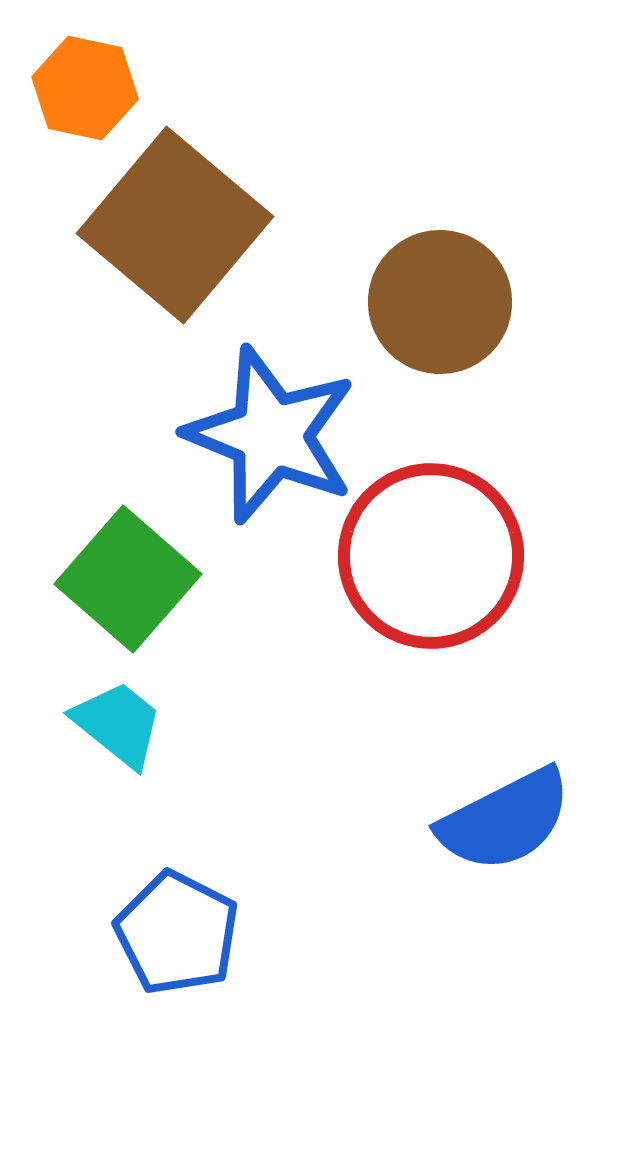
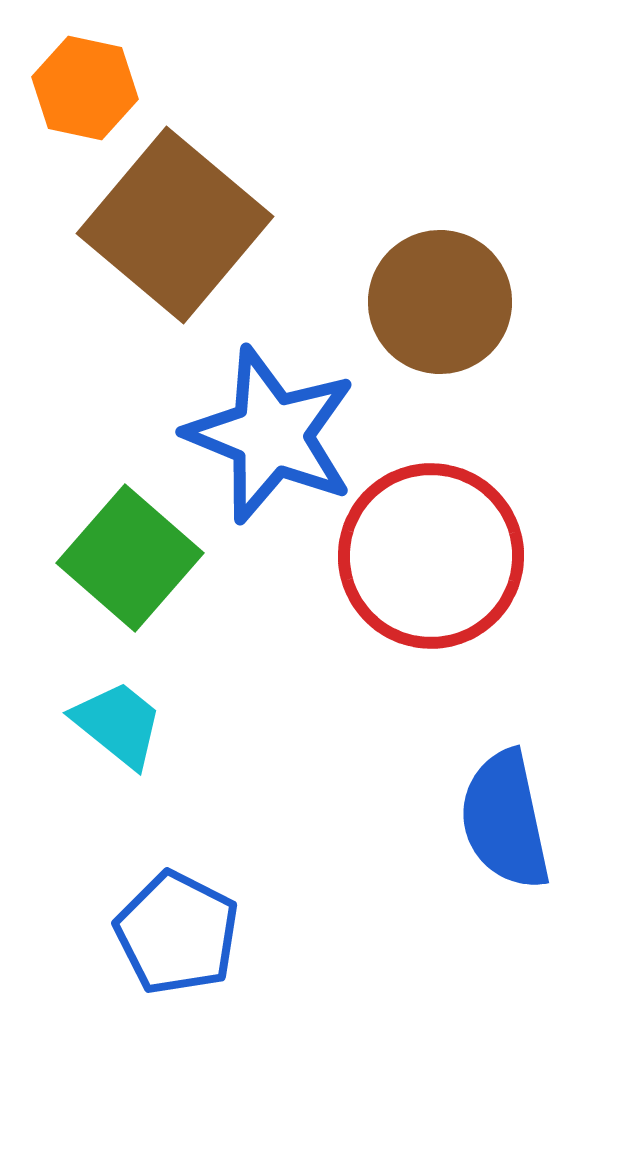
green square: moved 2 px right, 21 px up
blue semicircle: rotated 105 degrees clockwise
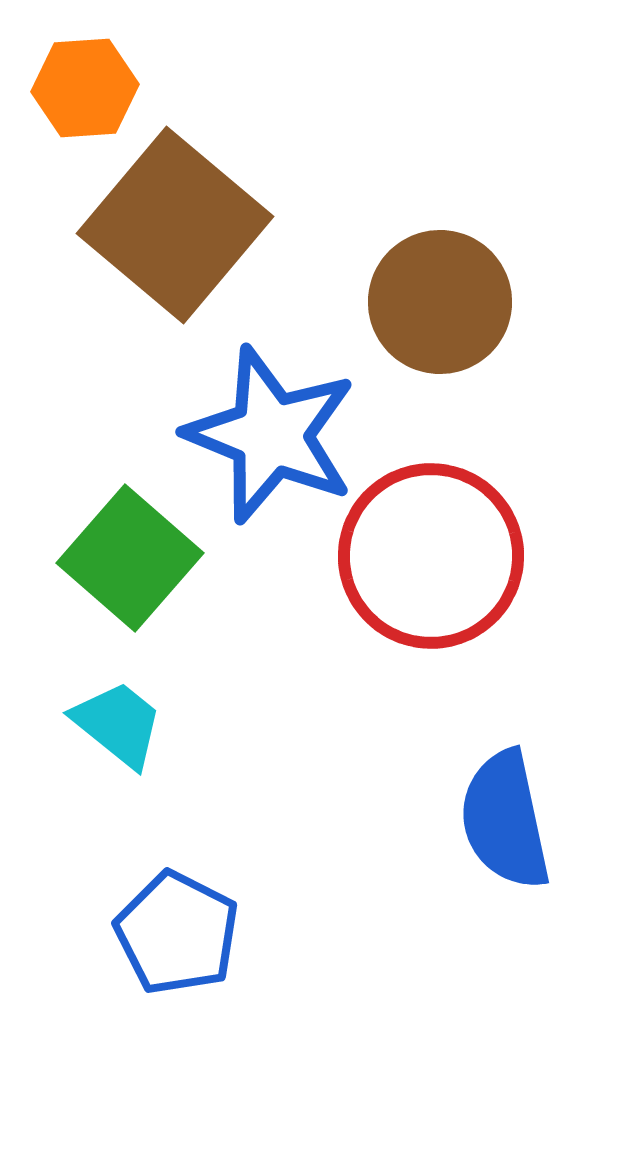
orange hexagon: rotated 16 degrees counterclockwise
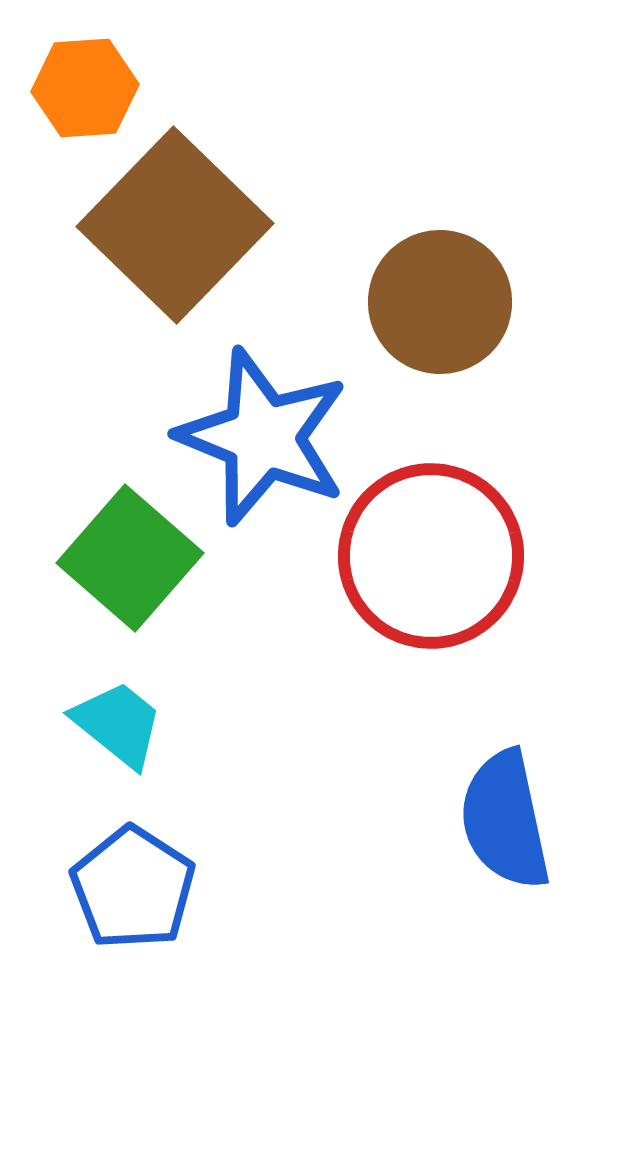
brown square: rotated 4 degrees clockwise
blue star: moved 8 px left, 2 px down
blue pentagon: moved 44 px left, 45 px up; rotated 6 degrees clockwise
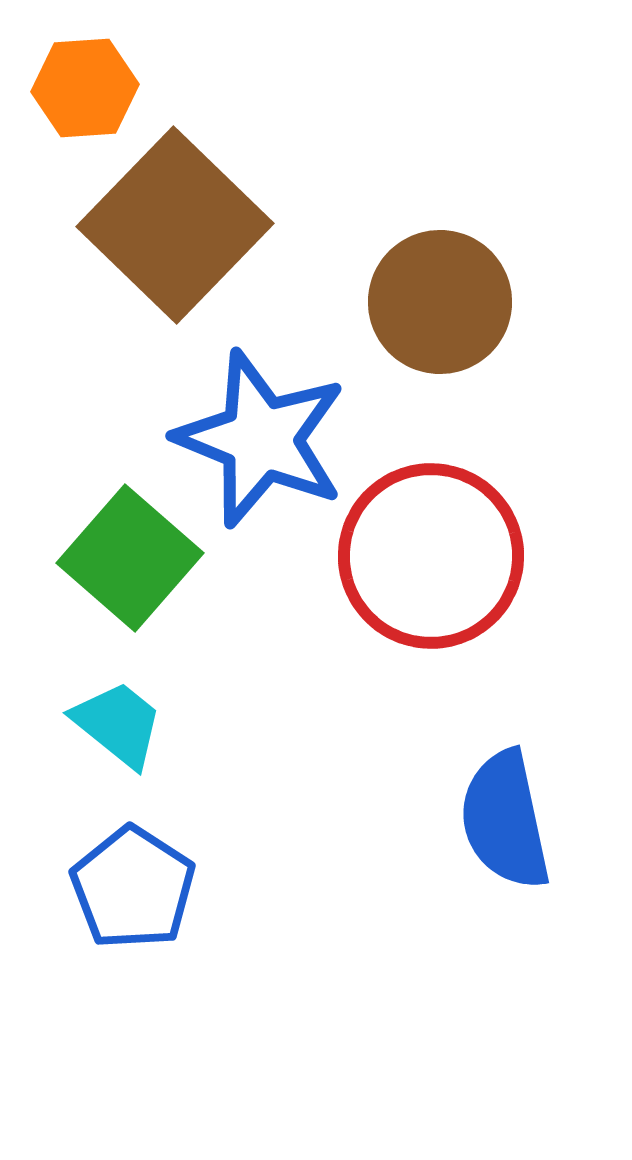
blue star: moved 2 px left, 2 px down
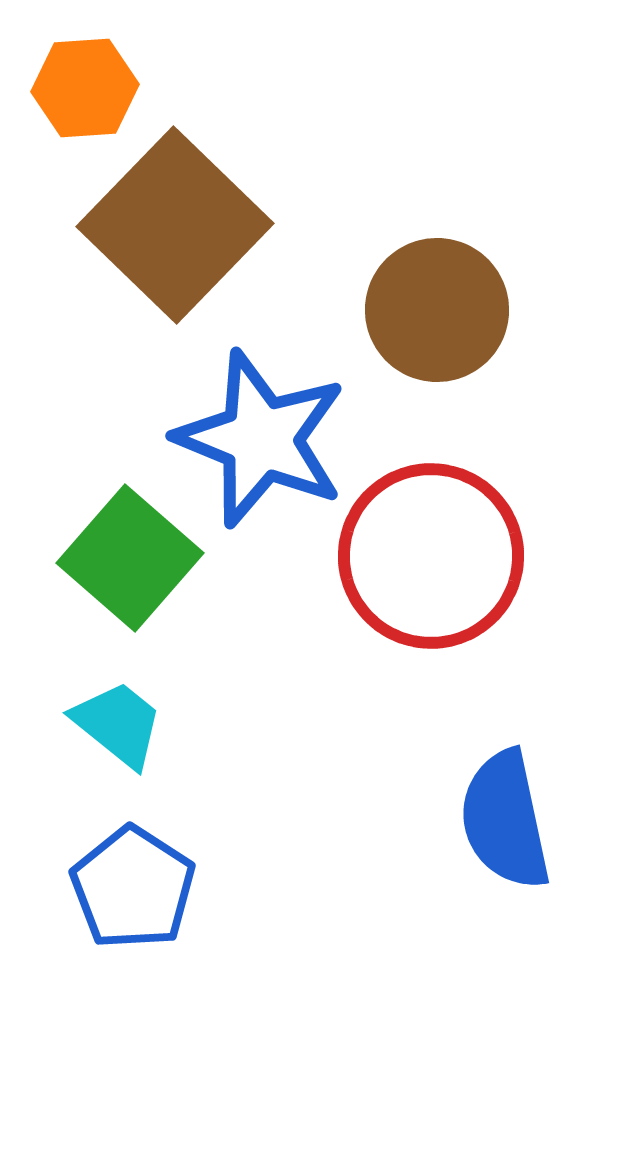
brown circle: moved 3 px left, 8 px down
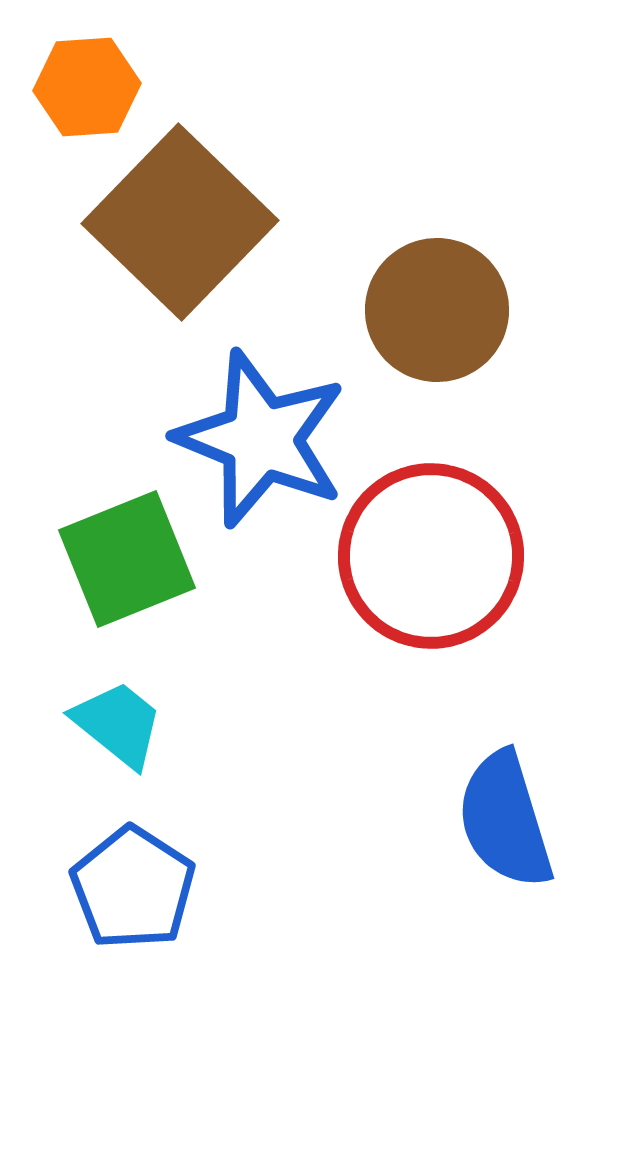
orange hexagon: moved 2 px right, 1 px up
brown square: moved 5 px right, 3 px up
green square: moved 3 px left, 1 px down; rotated 27 degrees clockwise
blue semicircle: rotated 5 degrees counterclockwise
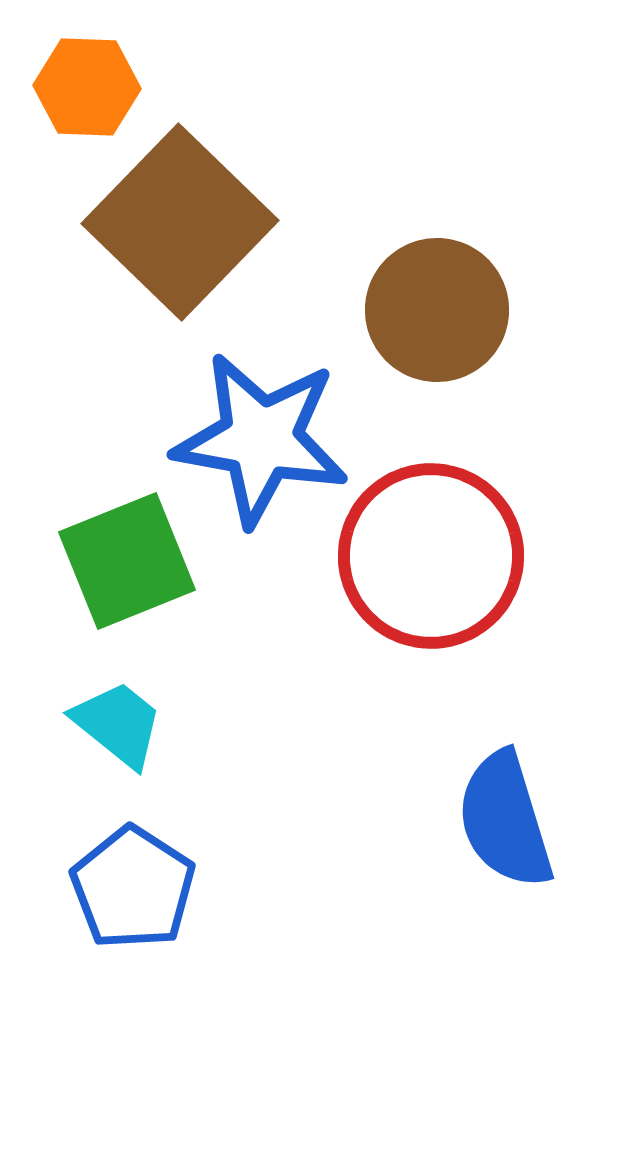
orange hexagon: rotated 6 degrees clockwise
blue star: rotated 12 degrees counterclockwise
green square: moved 2 px down
